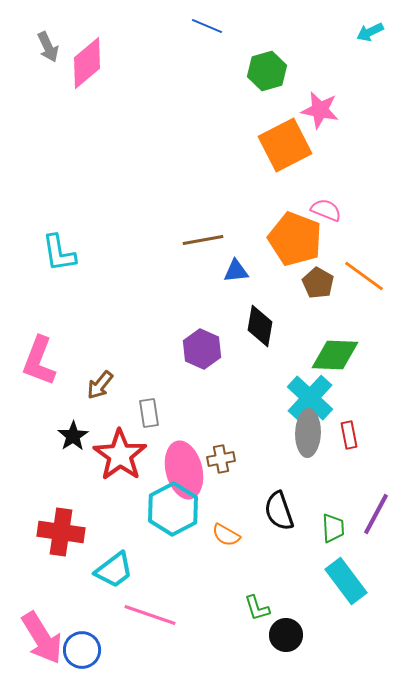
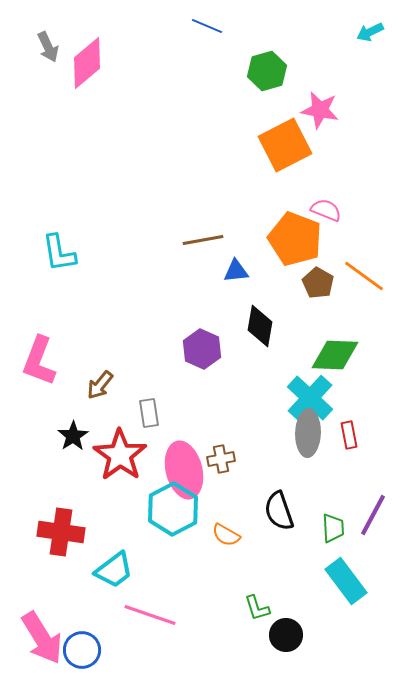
purple line: moved 3 px left, 1 px down
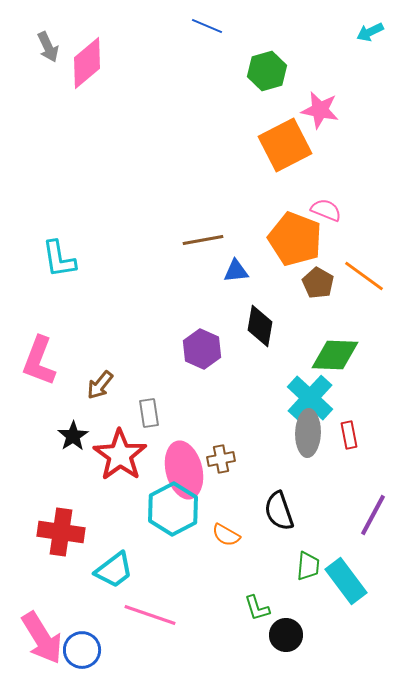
cyan L-shape: moved 6 px down
green trapezoid: moved 25 px left, 38 px down; rotated 8 degrees clockwise
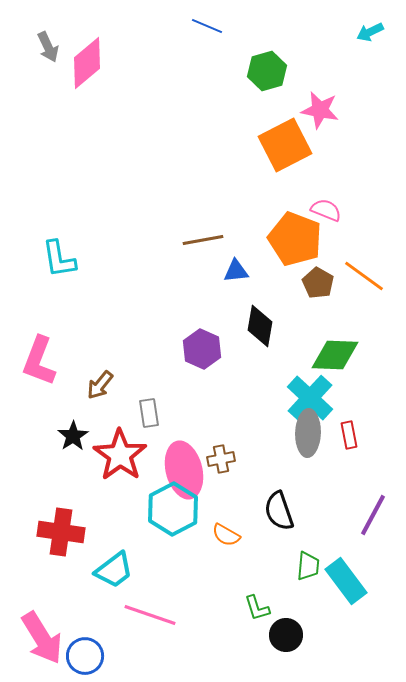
blue circle: moved 3 px right, 6 px down
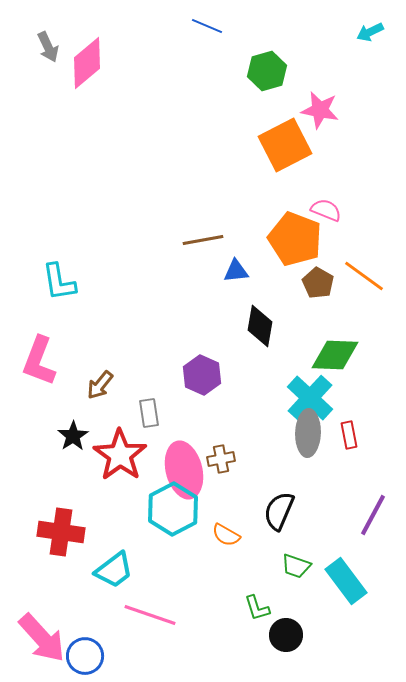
cyan L-shape: moved 23 px down
purple hexagon: moved 26 px down
black semicircle: rotated 42 degrees clockwise
green trapezoid: moved 12 px left; rotated 104 degrees clockwise
pink arrow: rotated 10 degrees counterclockwise
